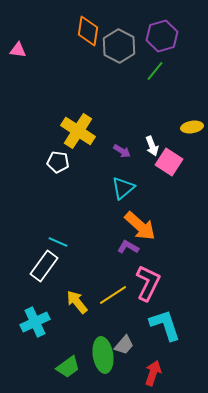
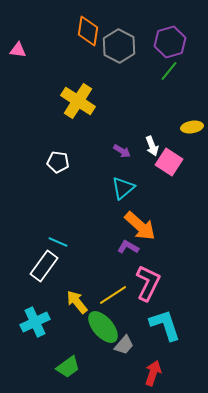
purple hexagon: moved 8 px right, 6 px down
green line: moved 14 px right
yellow cross: moved 30 px up
green ellipse: moved 28 px up; rotated 32 degrees counterclockwise
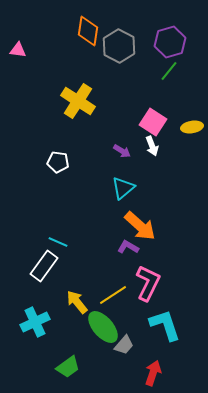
pink square: moved 16 px left, 40 px up
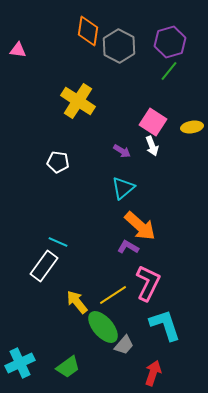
cyan cross: moved 15 px left, 41 px down
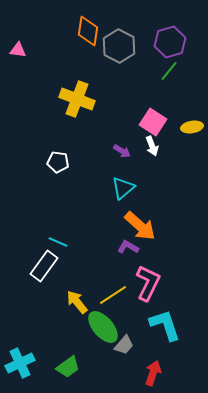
yellow cross: moved 1 px left, 2 px up; rotated 12 degrees counterclockwise
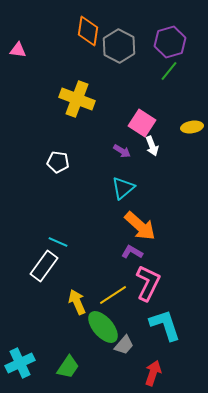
pink square: moved 11 px left, 1 px down
purple L-shape: moved 4 px right, 5 px down
yellow arrow: rotated 15 degrees clockwise
green trapezoid: rotated 20 degrees counterclockwise
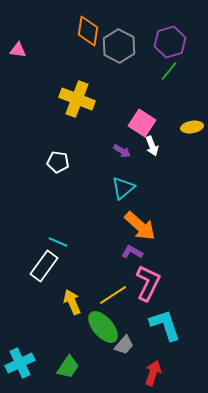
yellow arrow: moved 5 px left
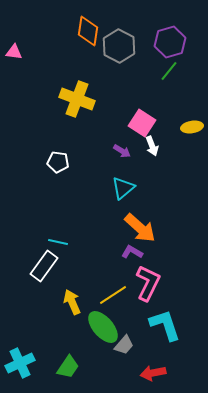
pink triangle: moved 4 px left, 2 px down
orange arrow: moved 2 px down
cyan line: rotated 12 degrees counterclockwise
red arrow: rotated 120 degrees counterclockwise
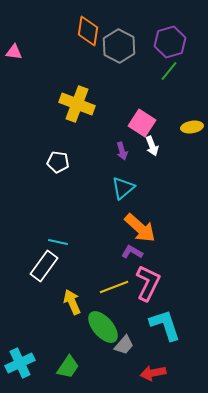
yellow cross: moved 5 px down
purple arrow: rotated 42 degrees clockwise
yellow line: moved 1 px right, 8 px up; rotated 12 degrees clockwise
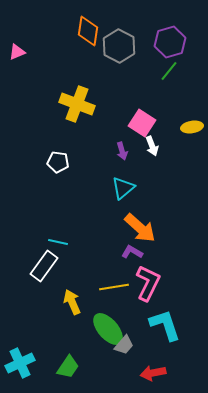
pink triangle: moved 3 px right; rotated 30 degrees counterclockwise
yellow line: rotated 12 degrees clockwise
green ellipse: moved 5 px right, 2 px down
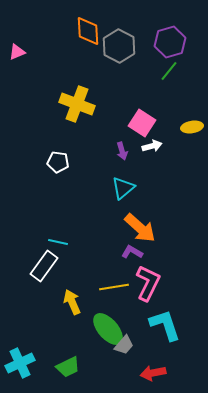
orange diamond: rotated 12 degrees counterclockwise
white arrow: rotated 84 degrees counterclockwise
green trapezoid: rotated 30 degrees clockwise
